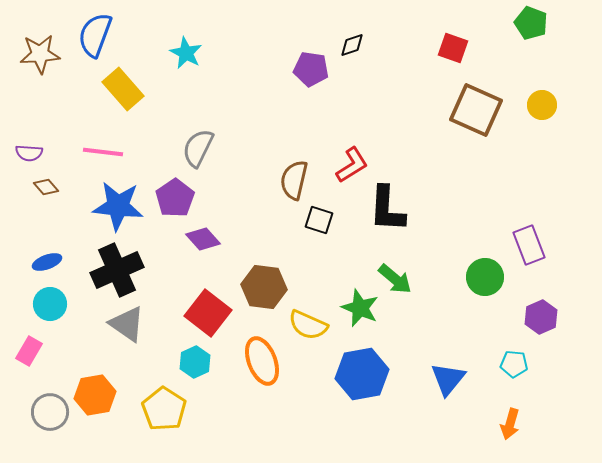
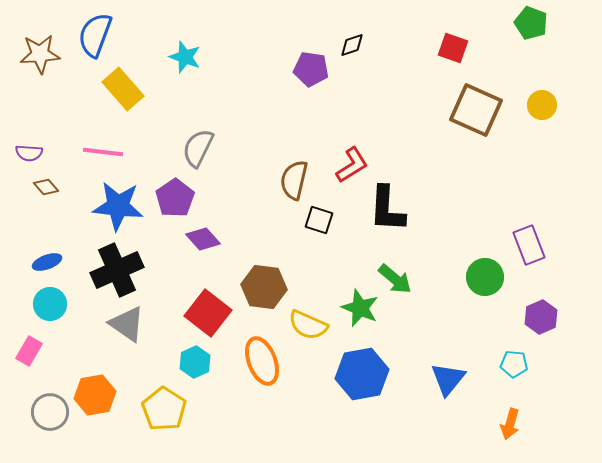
cyan star at (186, 53): moved 1 px left, 4 px down; rotated 8 degrees counterclockwise
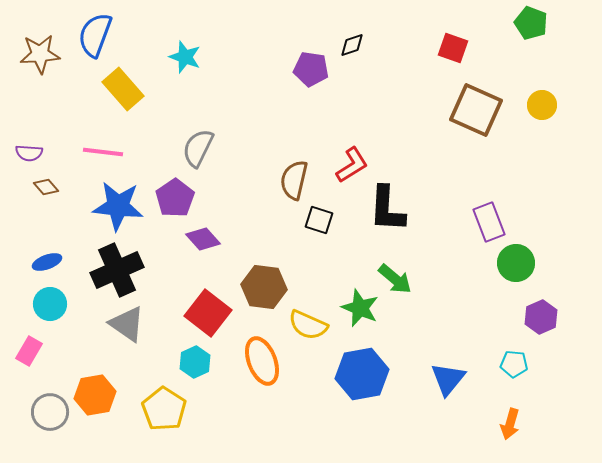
purple rectangle at (529, 245): moved 40 px left, 23 px up
green circle at (485, 277): moved 31 px right, 14 px up
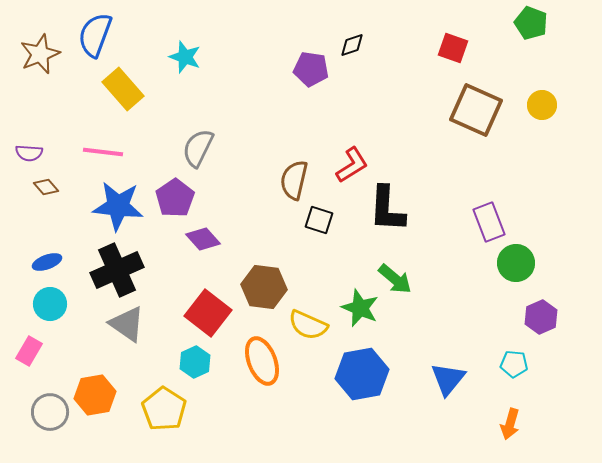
brown star at (40, 54): rotated 18 degrees counterclockwise
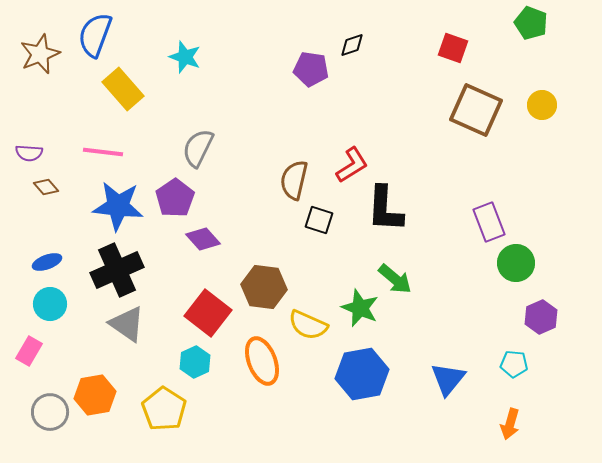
black L-shape at (387, 209): moved 2 px left
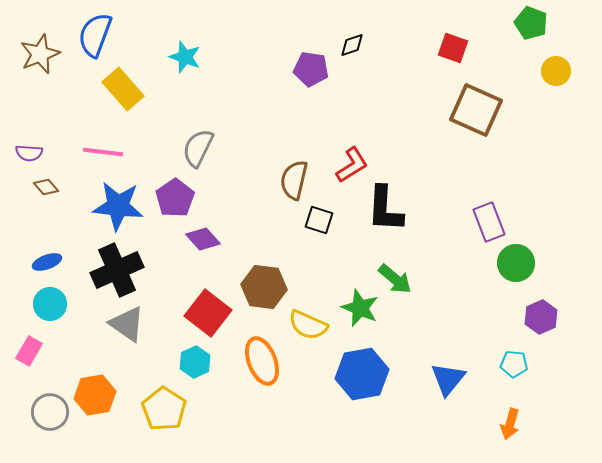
yellow circle at (542, 105): moved 14 px right, 34 px up
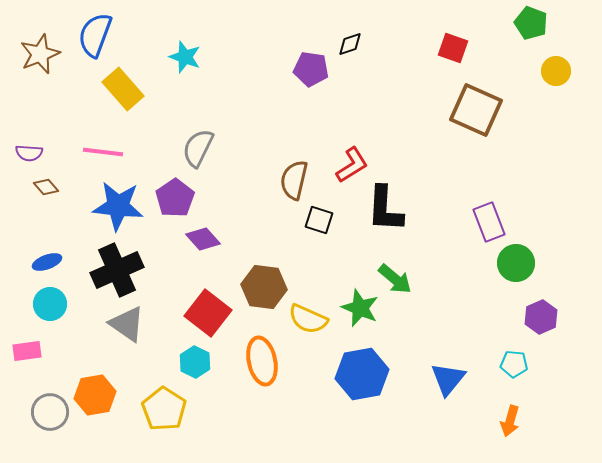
black diamond at (352, 45): moved 2 px left, 1 px up
yellow semicircle at (308, 325): moved 6 px up
pink rectangle at (29, 351): moved 2 px left; rotated 52 degrees clockwise
orange ellipse at (262, 361): rotated 9 degrees clockwise
cyan hexagon at (195, 362): rotated 8 degrees counterclockwise
orange arrow at (510, 424): moved 3 px up
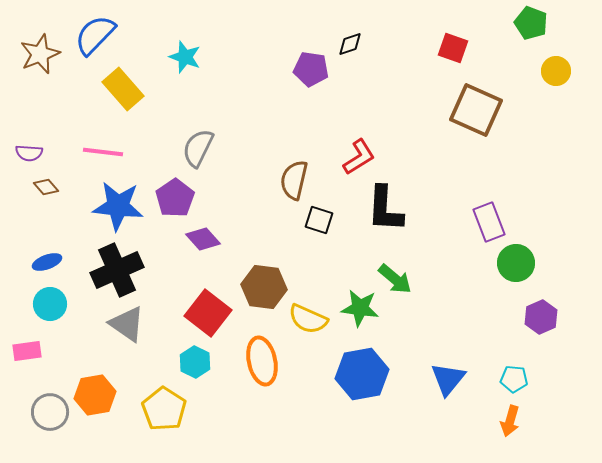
blue semicircle at (95, 35): rotated 24 degrees clockwise
red L-shape at (352, 165): moved 7 px right, 8 px up
green star at (360, 308): rotated 15 degrees counterclockwise
cyan pentagon at (514, 364): moved 15 px down
